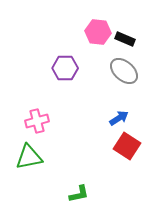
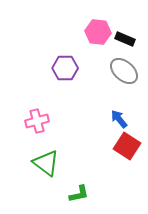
blue arrow: moved 1 px down; rotated 96 degrees counterclockwise
green triangle: moved 17 px right, 6 px down; rotated 48 degrees clockwise
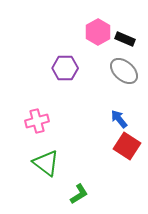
pink hexagon: rotated 25 degrees clockwise
green L-shape: rotated 20 degrees counterclockwise
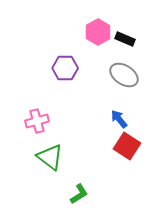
gray ellipse: moved 4 px down; rotated 8 degrees counterclockwise
green triangle: moved 4 px right, 6 px up
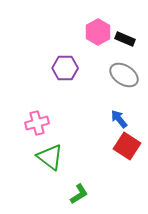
pink cross: moved 2 px down
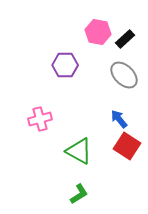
pink hexagon: rotated 20 degrees counterclockwise
black rectangle: rotated 66 degrees counterclockwise
purple hexagon: moved 3 px up
gray ellipse: rotated 12 degrees clockwise
pink cross: moved 3 px right, 4 px up
green triangle: moved 29 px right, 6 px up; rotated 8 degrees counterclockwise
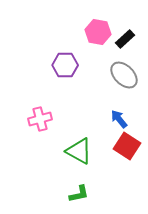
green L-shape: rotated 20 degrees clockwise
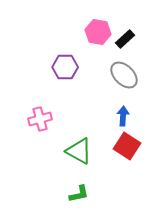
purple hexagon: moved 2 px down
blue arrow: moved 4 px right, 3 px up; rotated 42 degrees clockwise
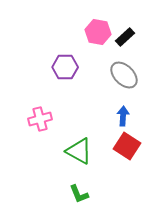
black rectangle: moved 2 px up
green L-shape: rotated 80 degrees clockwise
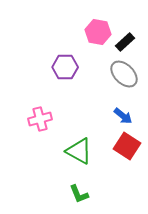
black rectangle: moved 5 px down
gray ellipse: moved 1 px up
blue arrow: rotated 126 degrees clockwise
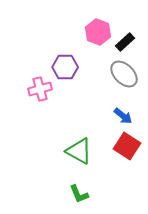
pink hexagon: rotated 10 degrees clockwise
pink cross: moved 30 px up
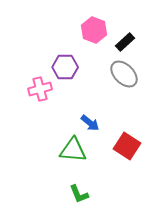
pink hexagon: moved 4 px left, 2 px up
blue arrow: moved 33 px left, 7 px down
green triangle: moved 6 px left, 1 px up; rotated 24 degrees counterclockwise
